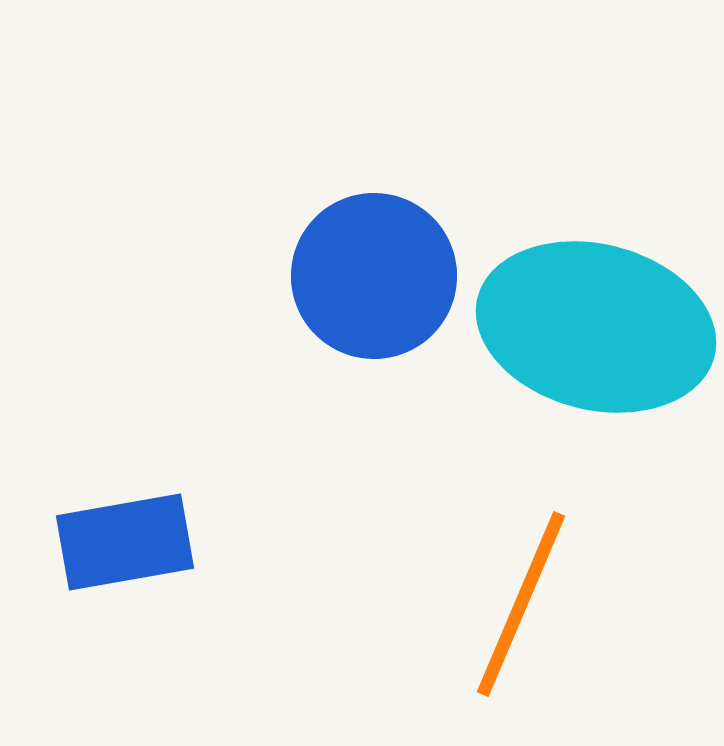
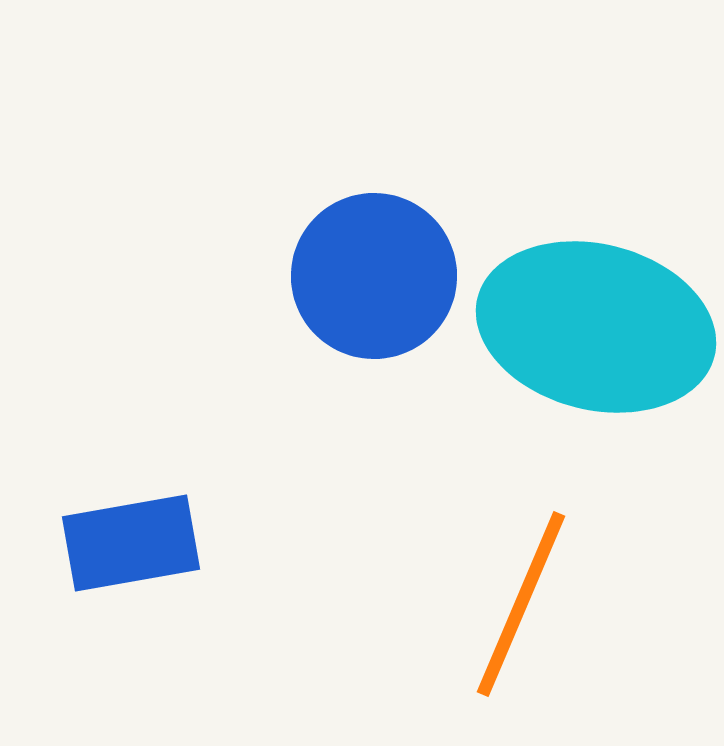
blue rectangle: moved 6 px right, 1 px down
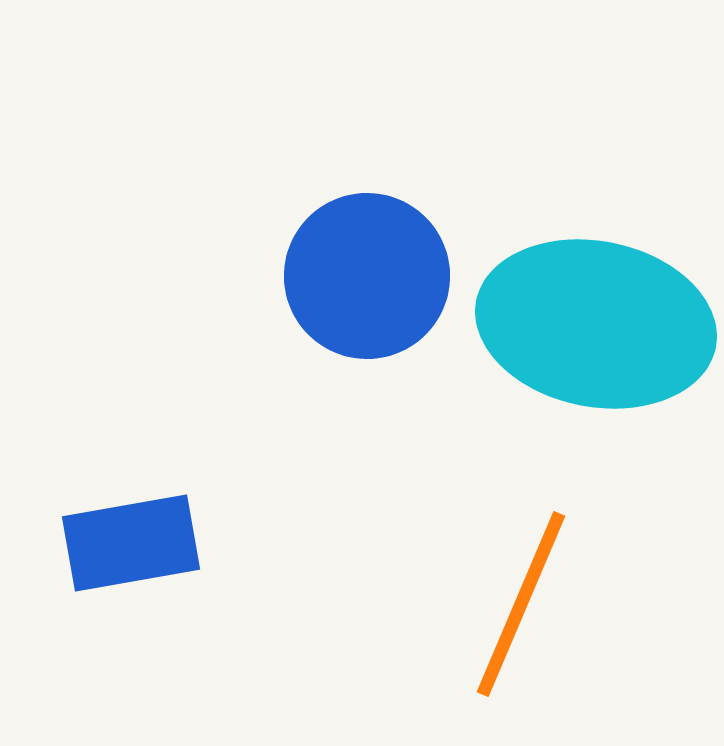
blue circle: moved 7 px left
cyan ellipse: moved 3 px up; rotated 3 degrees counterclockwise
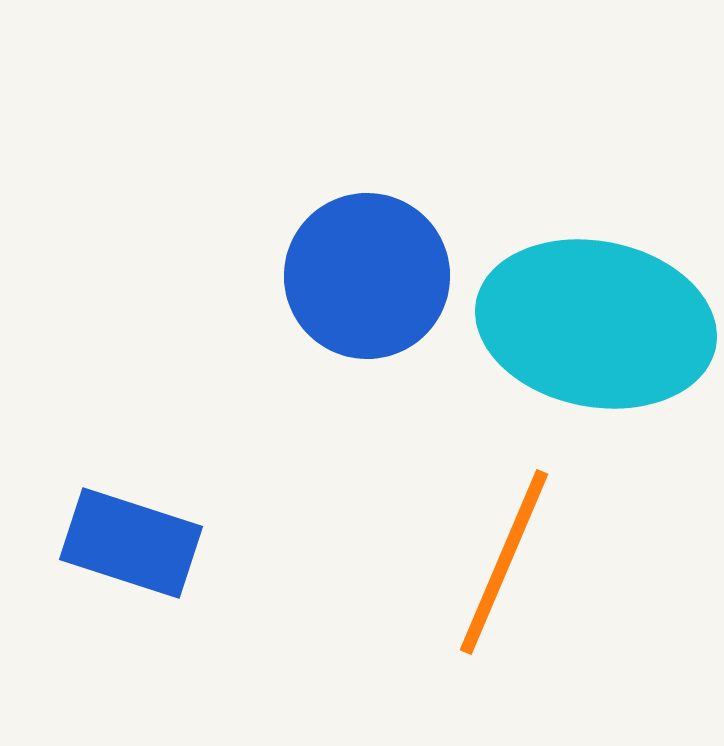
blue rectangle: rotated 28 degrees clockwise
orange line: moved 17 px left, 42 px up
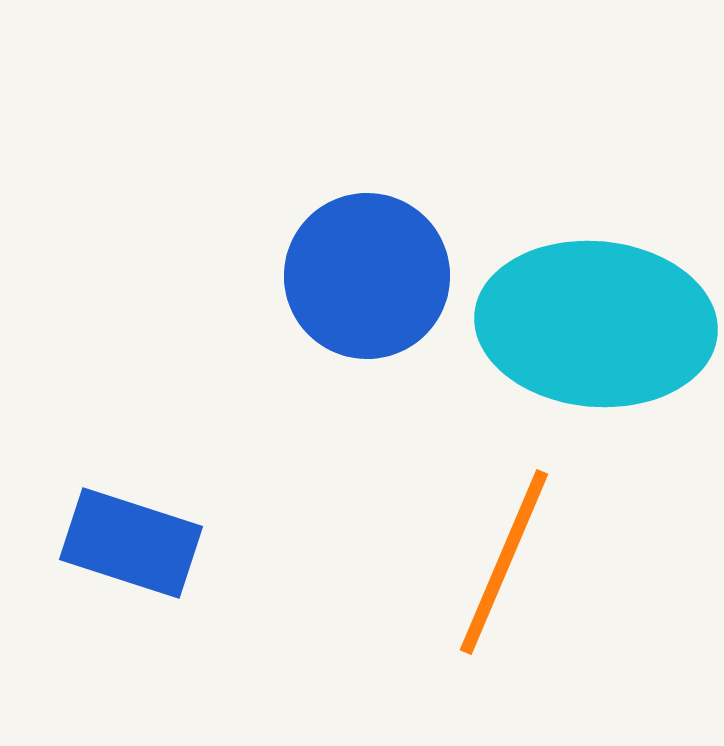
cyan ellipse: rotated 6 degrees counterclockwise
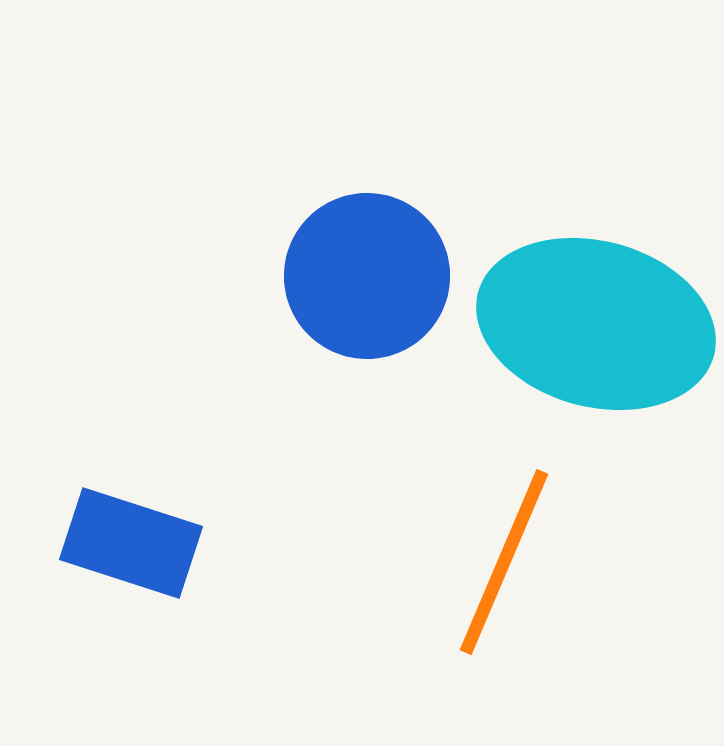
cyan ellipse: rotated 10 degrees clockwise
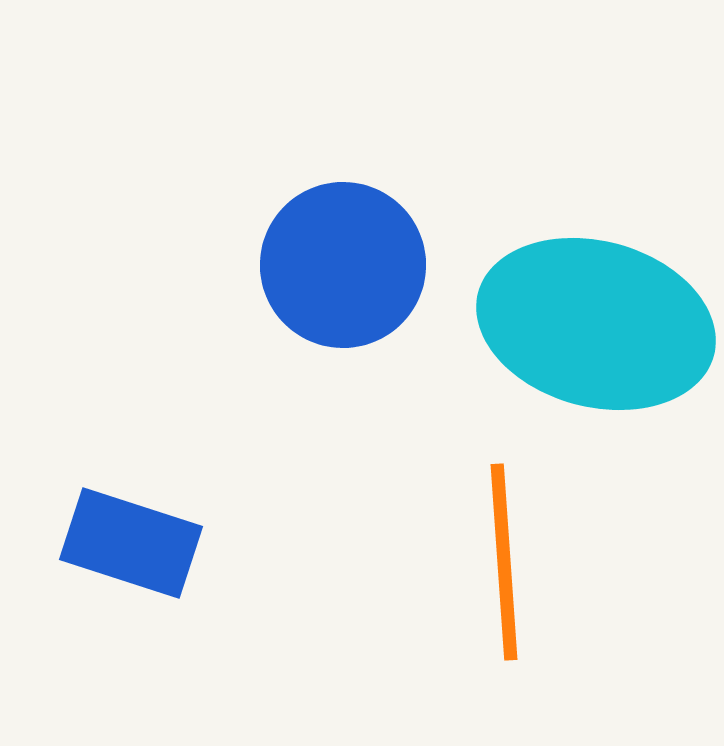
blue circle: moved 24 px left, 11 px up
orange line: rotated 27 degrees counterclockwise
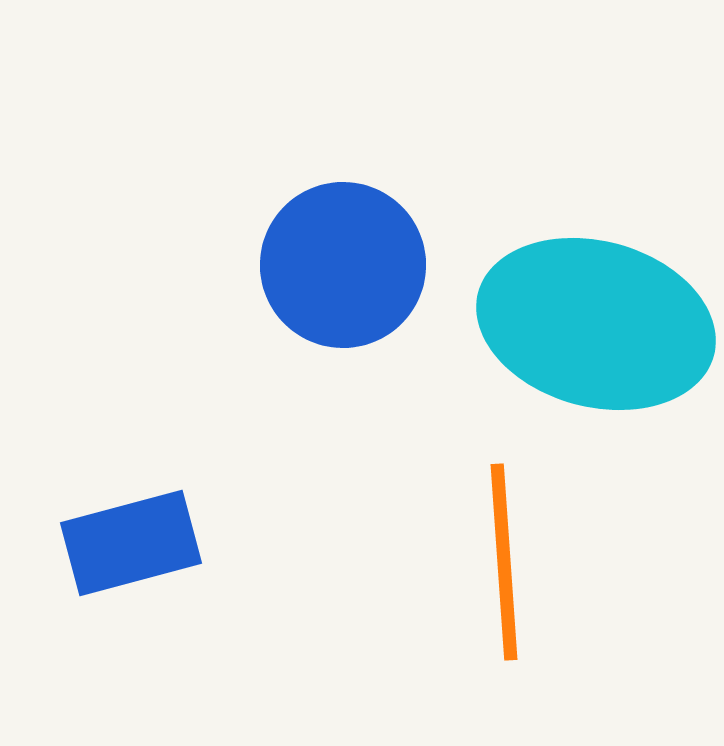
blue rectangle: rotated 33 degrees counterclockwise
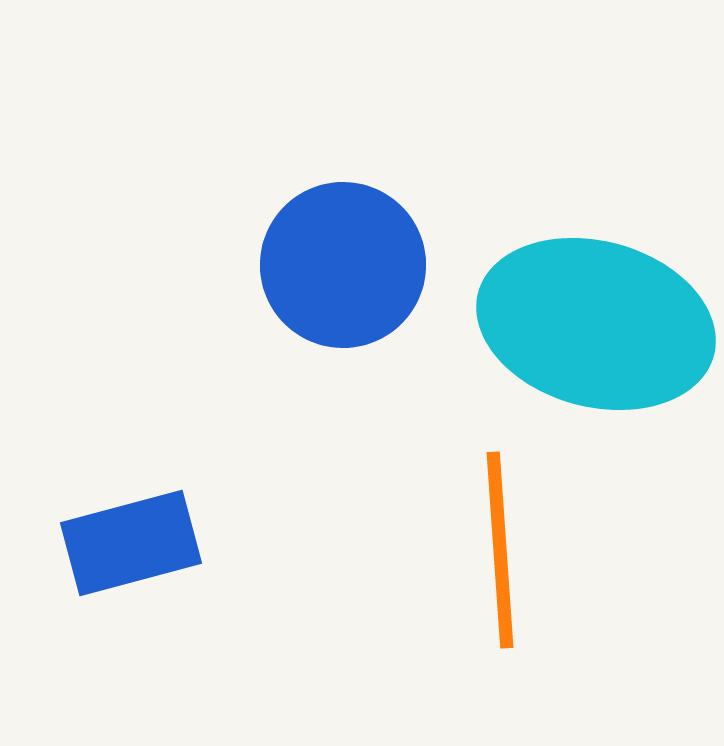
orange line: moved 4 px left, 12 px up
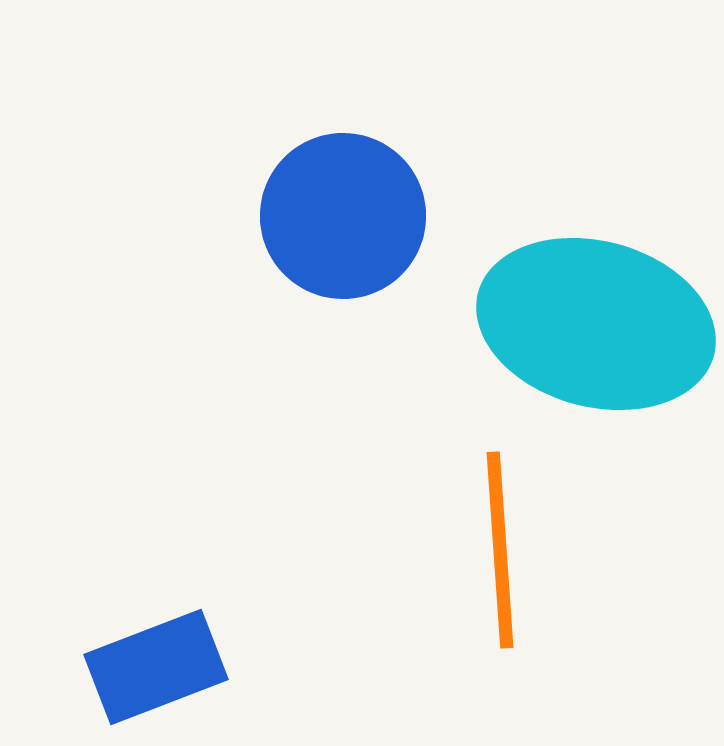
blue circle: moved 49 px up
blue rectangle: moved 25 px right, 124 px down; rotated 6 degrees counterclockwise
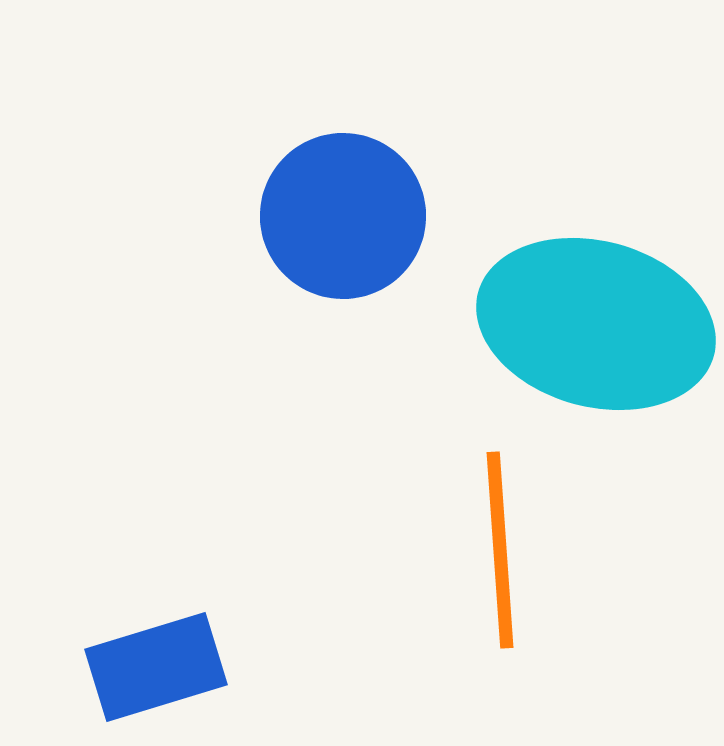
blue rectangle: rotated 4 degrees clockwise
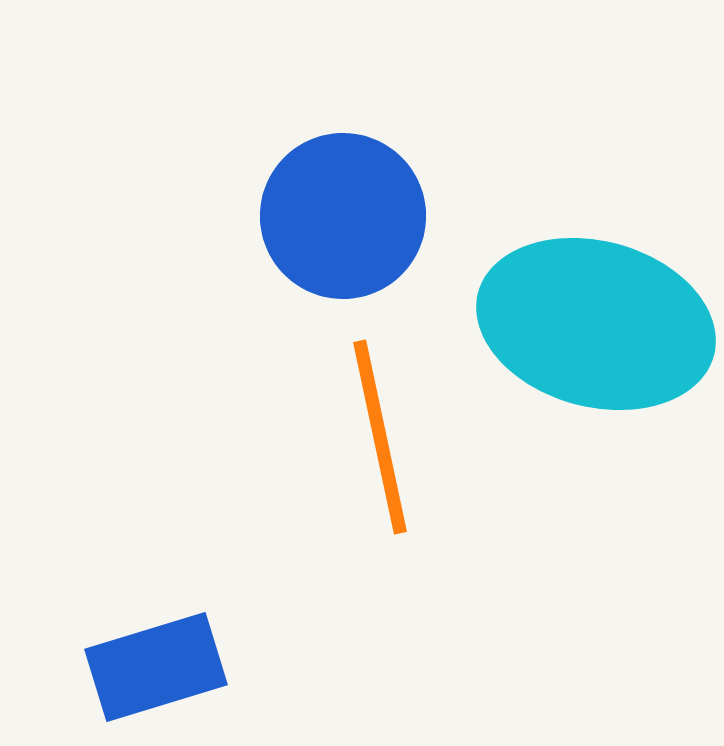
orange line: moved 120 px left, 113 px up; rotated 8 degrees counterclockwise
